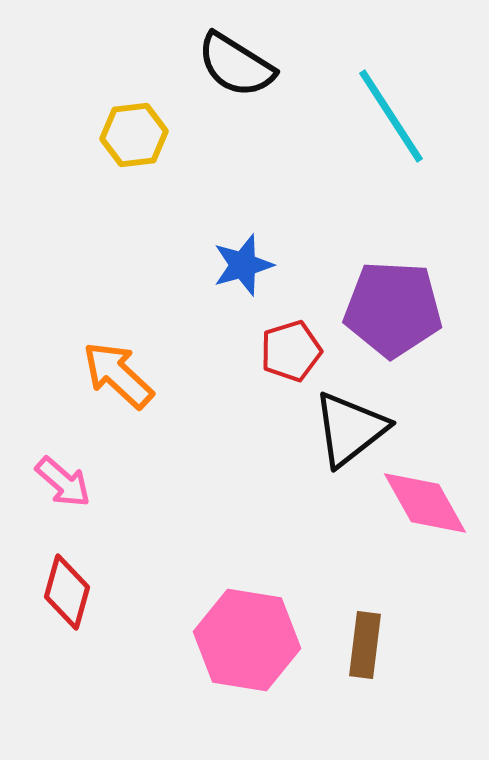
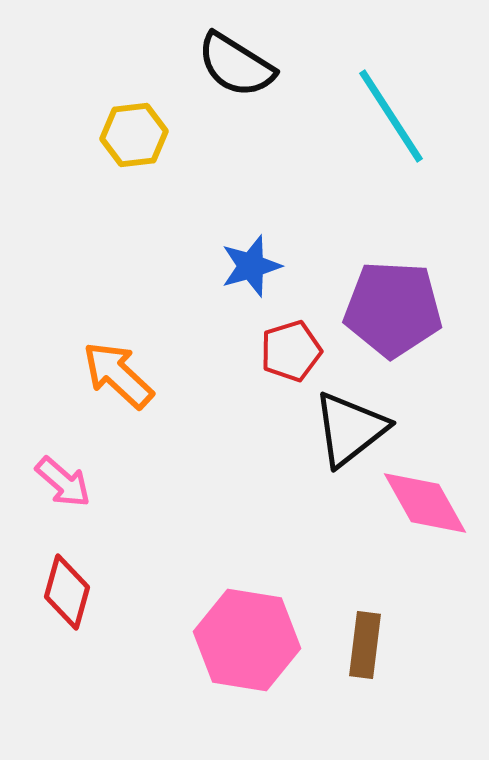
blue star: moved 8 px right, 1 px down
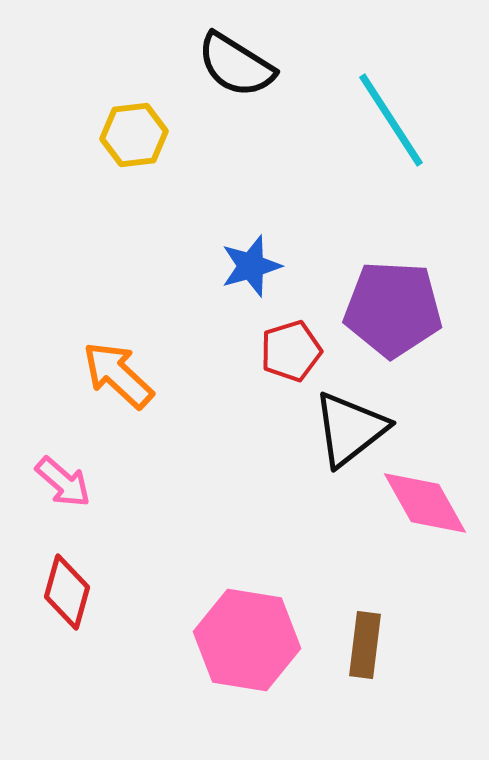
cyan line: moved 4 px down
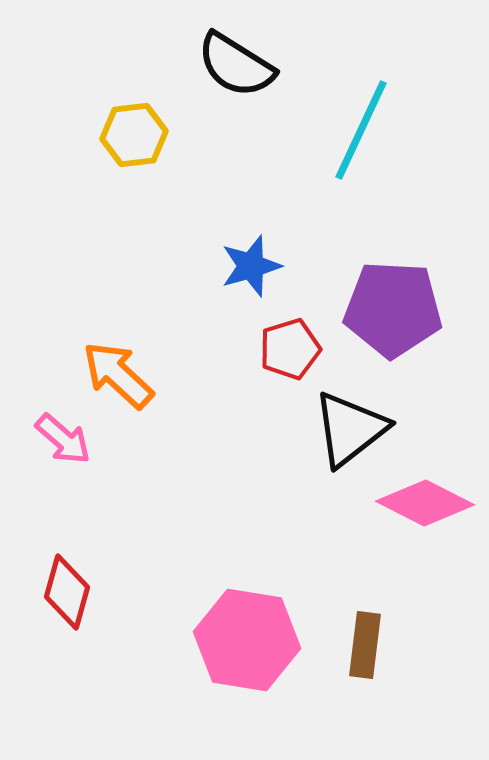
cyan line: moved 30 px left, 10 px down; rotated 58 degrees clockwise
red pentagon: moved 1 px left, 2 px up
pink arrow: moved 43 px up
pink diamond: rotated 34 degrees counterclockwise
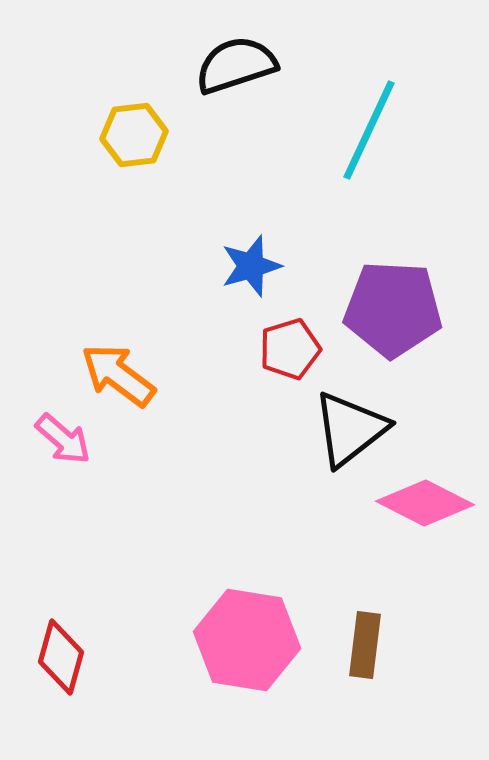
black semicircle: rotated 130 degrees clockwise
cyan line: moved 8 px right
orange arrow: rotated 6 degrees counterclockwise
red diamond: moved 6 px left, 65 px down
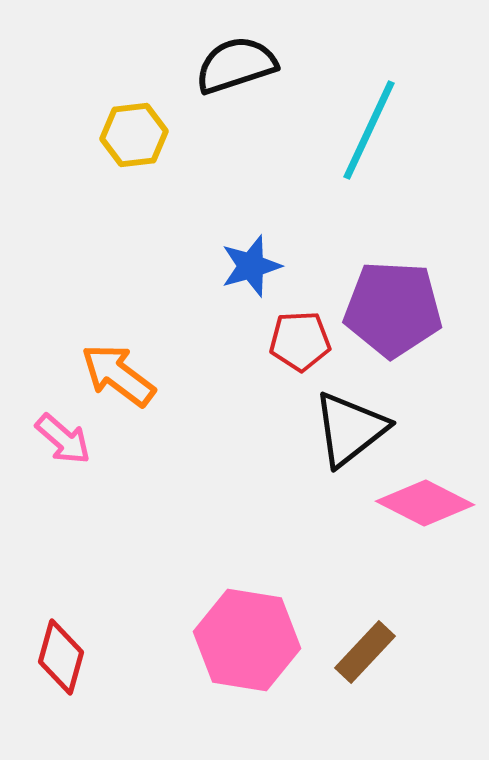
red pentagon: moved 10 px right, 8 px up; rotated 14 degrees clockwise
brown rectangle: moved 7 px down; rotated 36 degrees clockwise
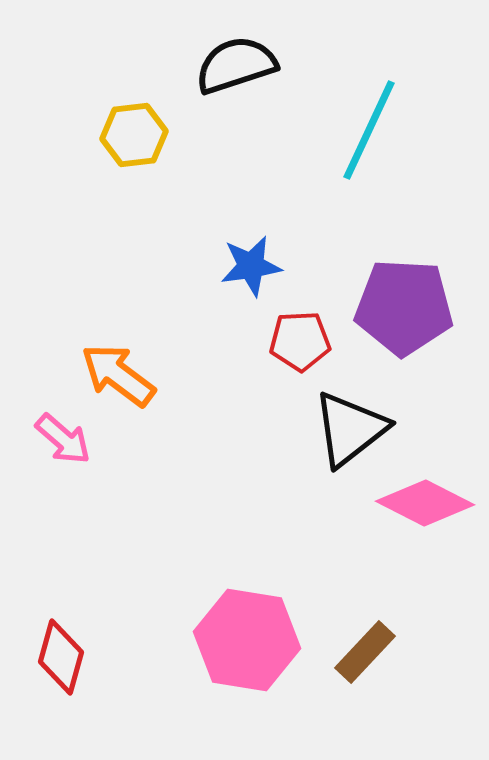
blue star: rotated 8 degrees clockwise
purple pentagon: moved 11 px right, 2 px up
